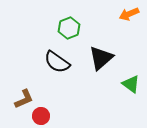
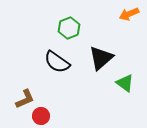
green triangle: moved 6 px left, 1 px up
brown L-shape: moved 1 px right
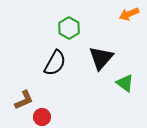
green hexagon: rotated 10 degrees counterclockwise
black triangle: rotated 8 degrees counterclockwise
black semicircle: moved 2 px left, 1 px down; rotated 96 degrees counterclockwise
brown L-shape: moved 1 px left, 1 px down
red circle: moved 1 px right, 1 px down
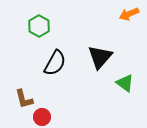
green hexagon: moved 30 px left, 2 px up
black triangle: moved 1 px left, 1 px up
brown L-shape: moved 1 px up; rotated 100 degrees clockwise
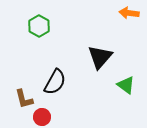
orange arrow: moved 1 px up; rotated 30 degrees clockwise
black semicircle: moved 19 px down
green triangle: moved 1 px right, 2 px down
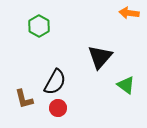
red circle: moved 16 px right, 9 px up
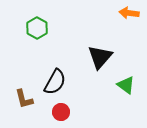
green hexagon: moved 2 px left, 2 px down
red circle: moved 3 px right, 4 px down
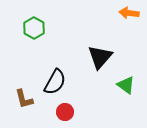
green hexagon: moved 3 px left
red circle: moved 4 px right
